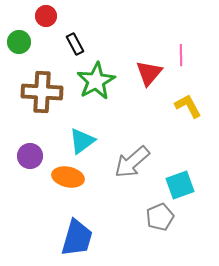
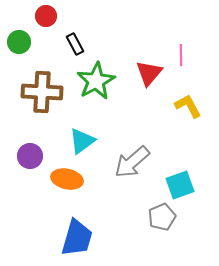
orange ellipse: moved 1 px left, 2 px down
gray pentagon: moved 2 px right
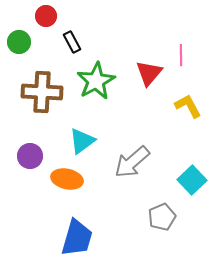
black rectangle: moved 3 px left, 2 px up
cyan square: moved 12 px right, 5 px up; rotated 24 degrees counterclockwise
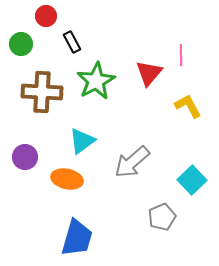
green circle: moved 2 px right, 2 px down
purple circle: moved 5 px left, 1 px down
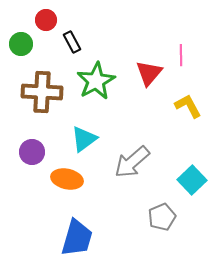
red circle: moved 4 px down
cyan triangle: moved 2 px right, 2 px up
purple circle: moved 7 px right, 5 px up
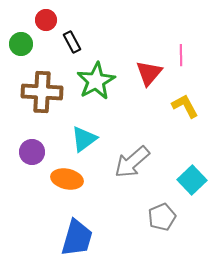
yellow L-shape: moved 3 px left
